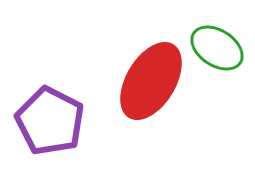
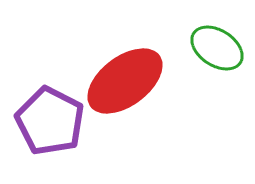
red ellipse: moved 26 px left; rotated 22 degrees clockwise
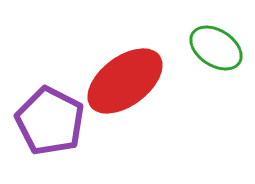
green ellipse: moved 1 px left
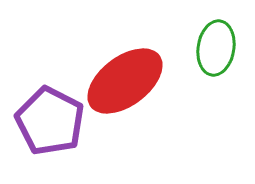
green ellipse: rotated 66 degrees clockwise
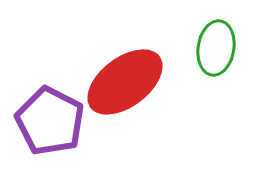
red ellipse: moved 1 px down
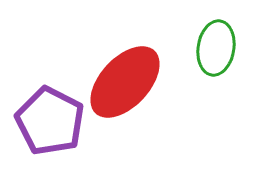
red ellipse: rotated 10 degrees counterclockwise
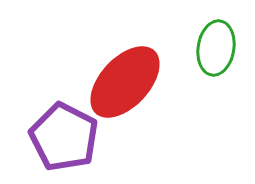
purple pentagon: moved 14 px right, 16 px down
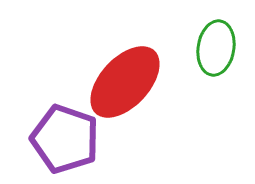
purple pentagon: moved 1 px right, 2 px down; rotated 8 degrees counterclockwise
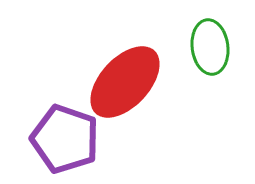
green ellipse: moved 6 px left, 1 px up; rotated 16 degrees counterclockwise
